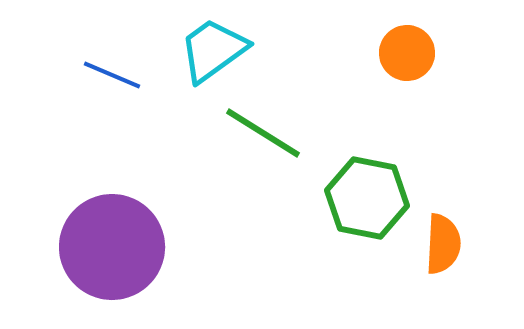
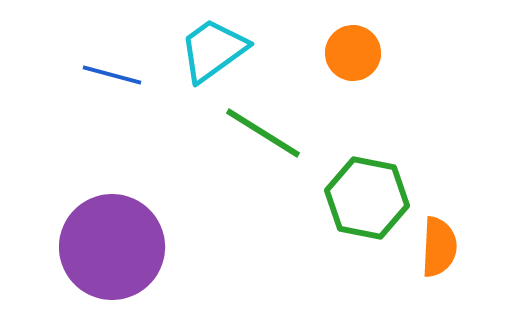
orange circle: moved 54 px left
blue line: rotated 8 degrees counterclockwise
orange semicircle: moved 4 px left, 3 px down
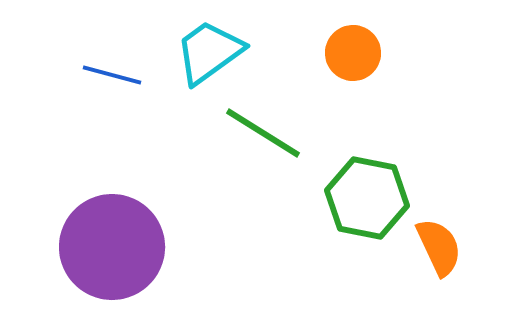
cyan trapezoid: moved 4 px left, 2 px down
orange semicircle: rotated 28 degrees counterclockwise
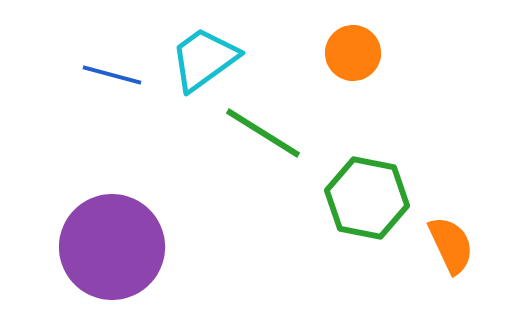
cyan trapezoid: moved 5 px left, 7 px down
orange semicircle: moved 12 px right, 2 px up
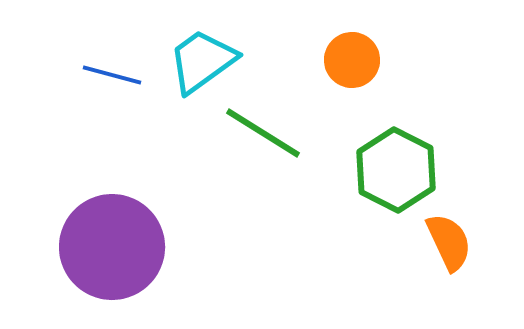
orange circle: moved 1 px left, 7 px down
cyan trapezoid: moved 2 px left, 2 px down
green hexagon: moved 29 px right, 28 px up; rotated 16 degrees clockwise
orange semicircle: moved 2 px left, 3 px up
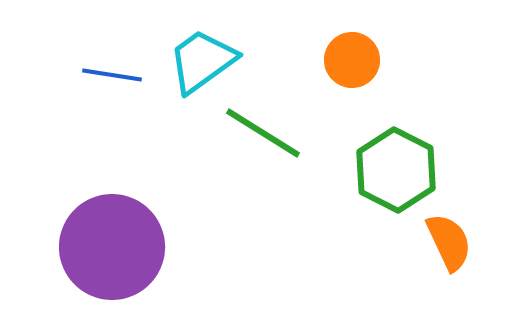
blue line: rotated 6 degrees counterclockwise
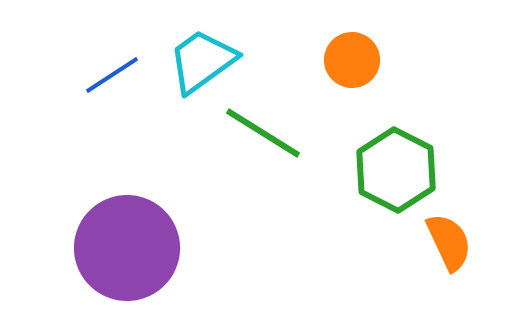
blue line: rotated 42 degrees counterclockwise
purple circle: moved 15 px right, 1 px down
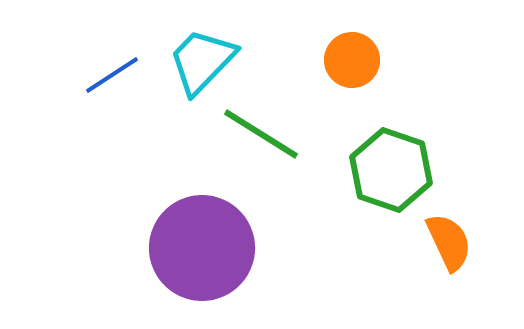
cyan trapezoid: rotated 10 degrees counterclockwise
green line: moved 2 px left, 1 px down
green hexagon: moved 5 px left; rotated 8 degrees counterclockwise
purple circle: moved 75 px right
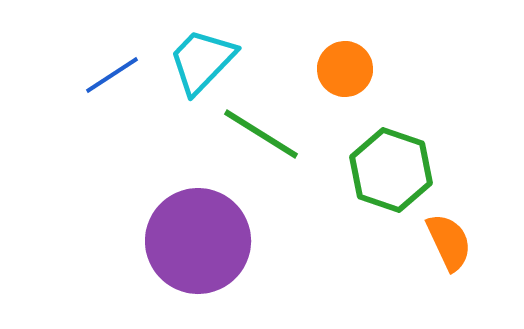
orange circle: moved 7 px left, 9 px down
purple circle: moved 4 px left, 7 px up
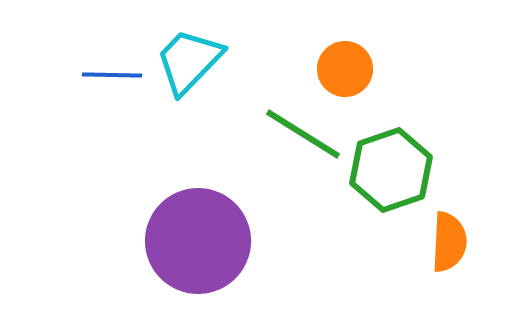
cyan trapezoid: moved 13 px left
blue line: rotated 34 degrees clockwise
green line: moved 42 px right
green hexagon: rotated 22 degrees clockwise
orange semicircle: rotated 28 degrees clockwise
